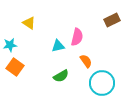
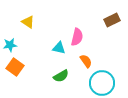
yellow triangle: moved 1 px left, 1 px up
cyan triangle: moved 1 px right, 2 px down; rotated 24 degrees clockwise
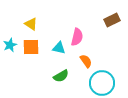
yellow triangle: moved 3 px right, 2 px down
cyan star: rotated 16 degrees counterclockwise
orange square: moved 16 px right, 20 px up; rotated 36 degrees counterclockwise
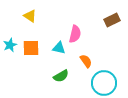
yellow triangle: moved 1 px left, 8 px up
pink semicircle: moved 2 px left, 3 px up
orange square: moved 1 px down
cyan circle: moved 2 px right
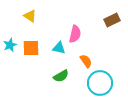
cyan circle: moved 4 px left
